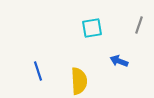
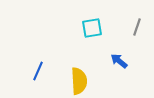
gray line: moved 2 px left, 2 px down
blue arrow: rotated 18 degrees clockwise
blue line: rotated 42 degrees clockwise
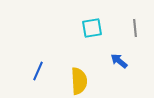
gray line: moved 2 px left, 1 px down; rotated 24 degrees counterclockwise
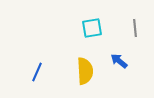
blue line: moved 1 px left, 1 px down
yellow semicircle: moved 6 px right, 10 px up
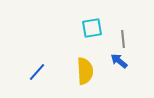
gray line: moved 12 px left, 11 px down
blue line: rotated 18 degrees clockwise
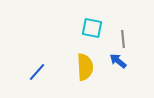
cyan square: rotated 20 degrees clockwise
blue arrow: moved 1 px left
yellow semicircle: moved 4 px up
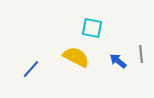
gray line: moved 18 px right, 15 px down
yellow semicircle: moved 9 px left, 10 px up; rotated 60 degrees counterclockwise
blue line: moved 6 px left, 3 px up
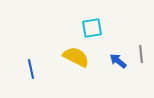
cyan square: rotated 20 degrees counterclockwise
blue line: rotated 54 degrees counterclockwise
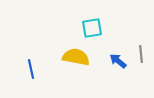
yellow semicircle: rotated 16 degrees counterclockwise
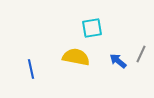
gray line: rotated 30 degrees clockwise
